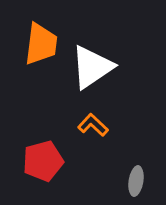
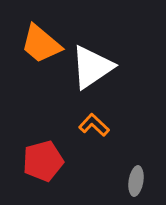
orange trapezoid: rotated 123 degrees clockwise
orange L-shape: moved 1 px right
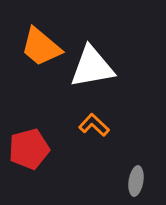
orange trapezoid: moved 3 px down
white triangle: rotated 24 degrees clockwise
red pentagon: moved 14 px left, 12 px up
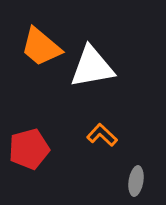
orange L-shape: moved 8 px right, 10 px down
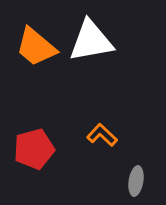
orange trapezoid: moved 5 px left
white triangle: moved 1 px left, 26 px up
red pentagon: moved 5 px right
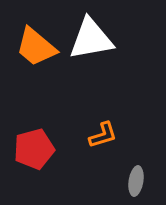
white triangle: moved 2 px up
orange L-shape: moved 1 px right; rotated 120 degrees clockwise
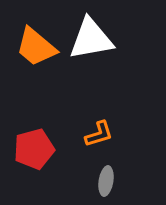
orange L-shape: moved 4 px left, 1 px up
gray ellipse: moved 30 px left
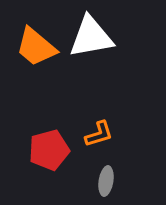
white triangle: moved 2 px up
red pentagon: moved 15 px right, 1 px down
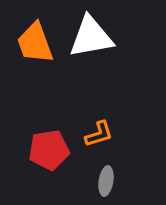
orange trapezoid: moved 1 px left, 4 px up; rotated 30 degrees clockwise
red pentagon: rotated 6 degrees clockwise
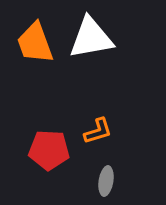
white triangle: moved 1 px down
orange L-shape: moved 1 px left, 3 px up
red pentagon: rotated 12 degrees clockwise
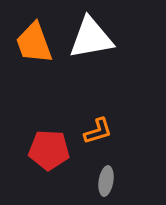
orange trapezoid: moved 1 px left
